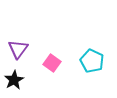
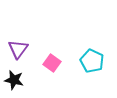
black star: rotated 30 degrees counterclockwise
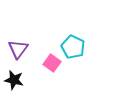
cyan pentagon: moved 19 px left, 14 px up
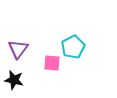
cyan pentagon: rotated 20 degrees clockwise
pink square: rotated 30 degrees counterclockwise
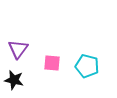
cyan pentagon: moved 14 px right, 19 px down; rotated 30 degrees counterclockwise
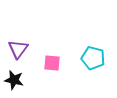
cyan pentagon: moved 6 px right, 8 px up
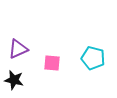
purple triangle: rotated 30 degrees clockwise
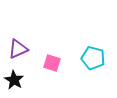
pink square: rotated 12 degrees clockwise
black star: rotated 18 degrees clockwise
